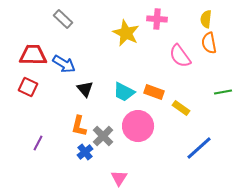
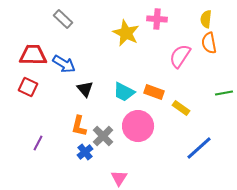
pink semicircle: rotated 70 degrees clockwise
green line: moved 1 px right, 1 px down
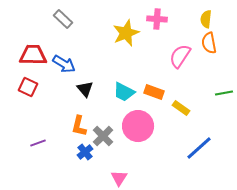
yellow star: rotated 24 degrees clockwise
purple line: rotated 42 degrees clockwise
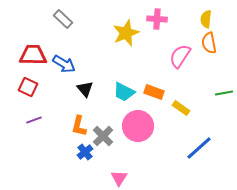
purple line: moved 4 px left, 23 px up
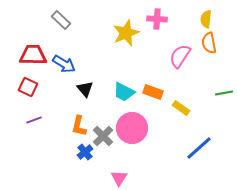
gray rectangle: moved 2 px left, 1 px down
orange rectangle: moved 1 px left
pink circle: moved 6 px left, 2 px down
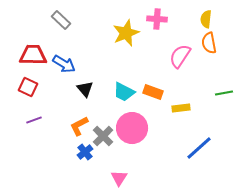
yellow rectangle: rotated 42 degrees counterclockwise
orange L-shape: rotated 50 degrees clockwise
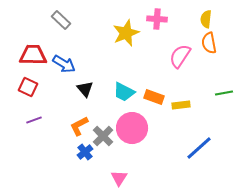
orange rectangle: moved 1 px right, 5 px down
yellow rectangle: moved 3 px up
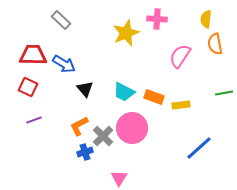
orange semicircle: moved 6 px right, 1 px down
blue cross: rotated 21 degrees clockwise
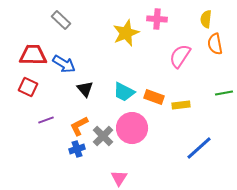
purple line: moved 12 px right
blue cross: moved 8 px left, 3 px up
